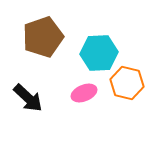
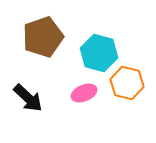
cyan hexagon: rotated 18 degrees clockwise
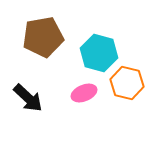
brown pentagon: rotated 9 degrees clockwise
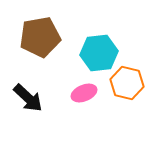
brown pentagon: moved 3 px left
cyan hexagon: rotated 21 degrees counterclockwise
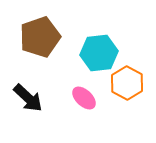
brown pentagon: rotated 9 degrees counterclockwise
orange hexagon: rotated 16 degrees clockwise
pink ellipse: moved 5 px down; rotated 65 degrees clockwise
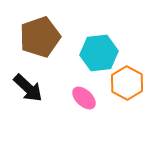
black arrow: moved 10 px up
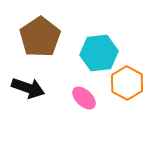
brown pentagon: rotated 15 degrees counterclockwise
black arrow: rotated 24 degrees counterclockwise
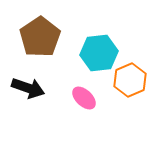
orange hexagon: moved 3 px right, 3 px up; rotated 8 degrees clockwise
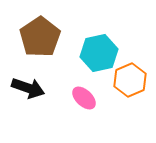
cyan hexagon: rotated 6 degrees counterclockwise
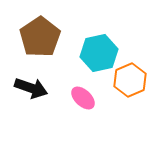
black arrow: moved 3 px right
pink ellipse: moved 1 px left
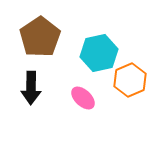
black arrow: rotated 72 degrees clockwise
